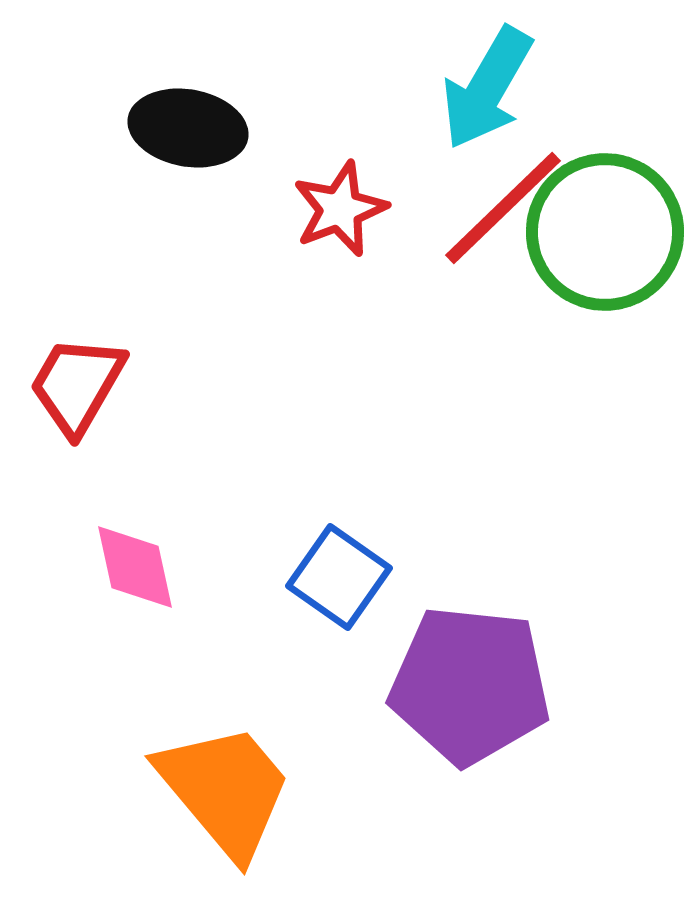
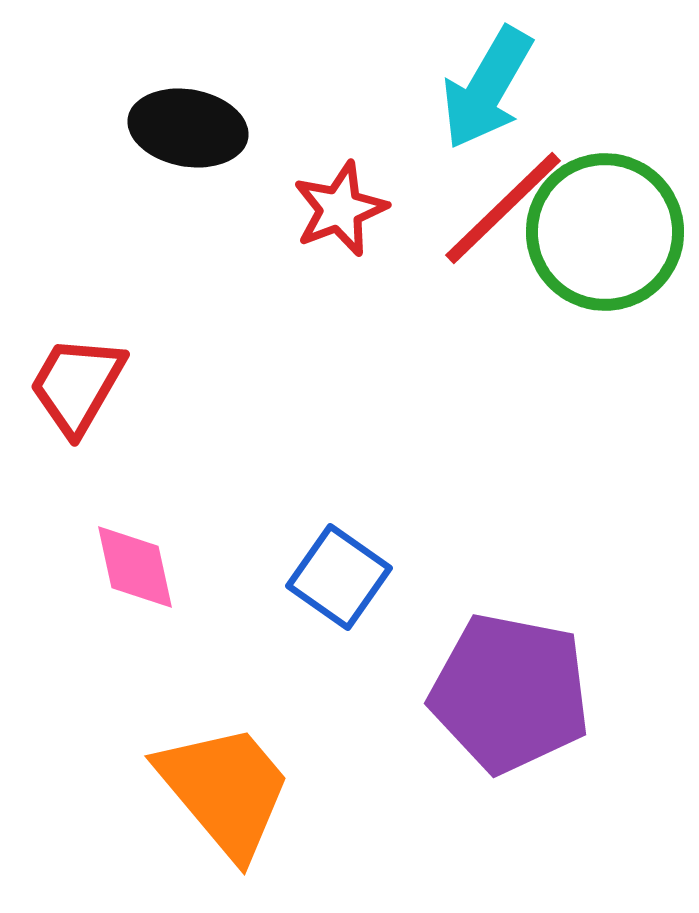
purple pentagon: moved 40 px right, 8 px down; rotated 5 degrees clockwise
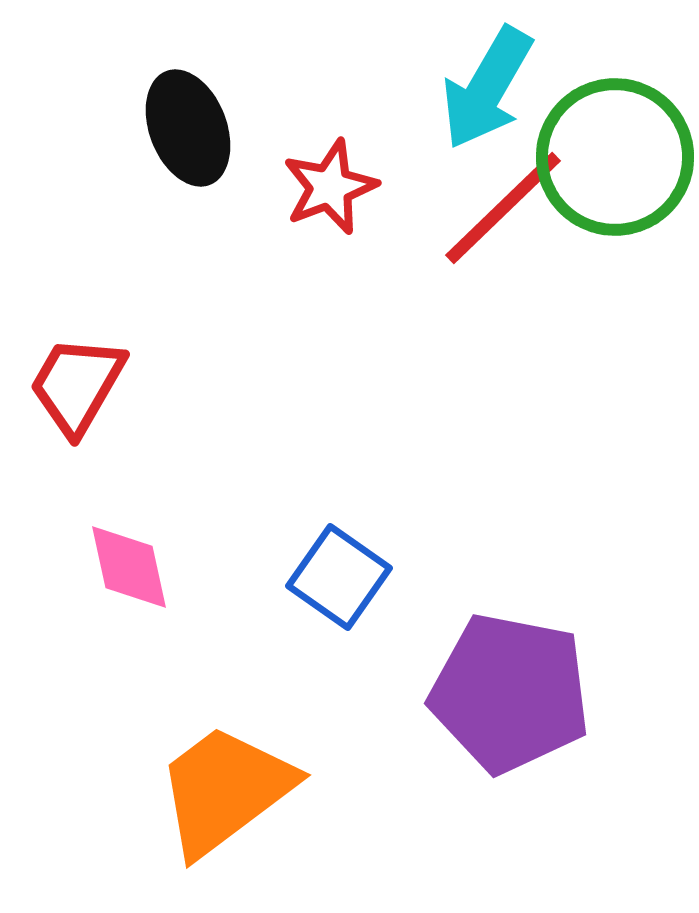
black ellipse: rotated 59 degrees clockwise
red star: moved 10 px left, 22 px up
green circle: moved 10 px right, 75 px up
pink diamond: moved 6 px left
orange trapezoid: rotated 87 degrees counterclockwise
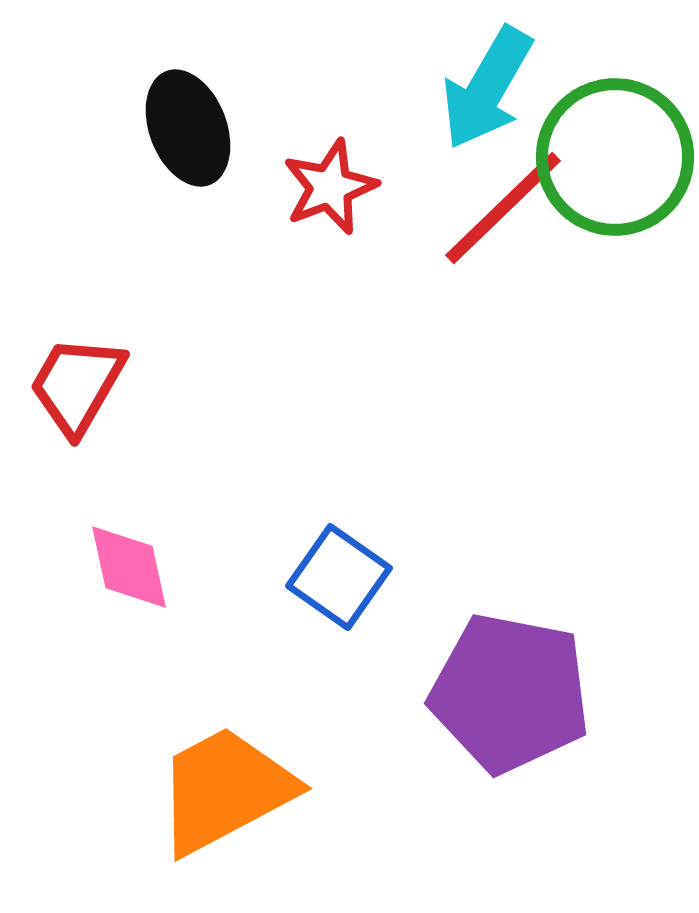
orange trapezoid: rotated 9 degrees clockwise
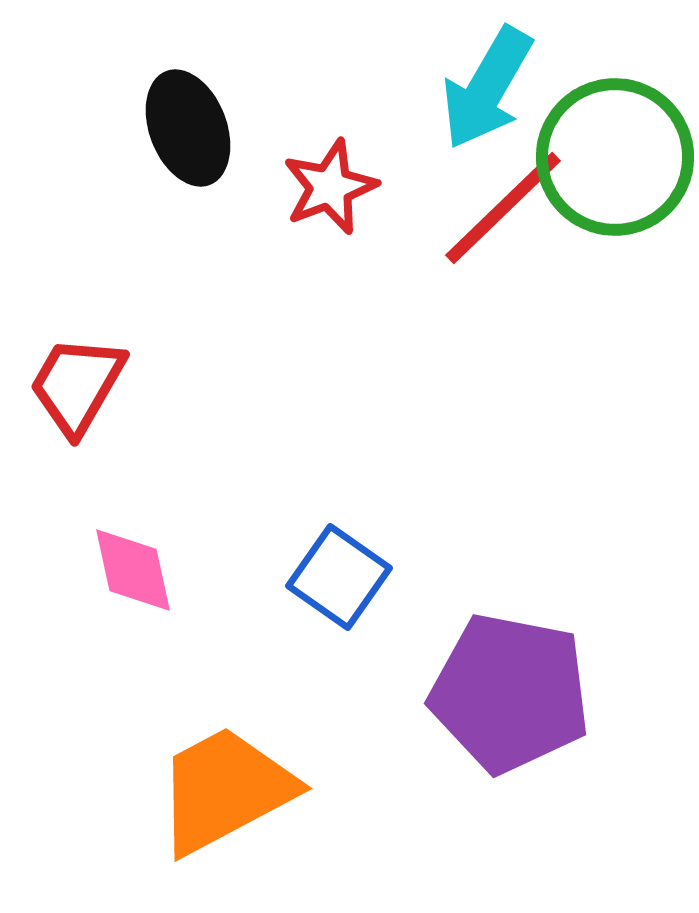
pink diamond: moved 4 px right, 3 px down
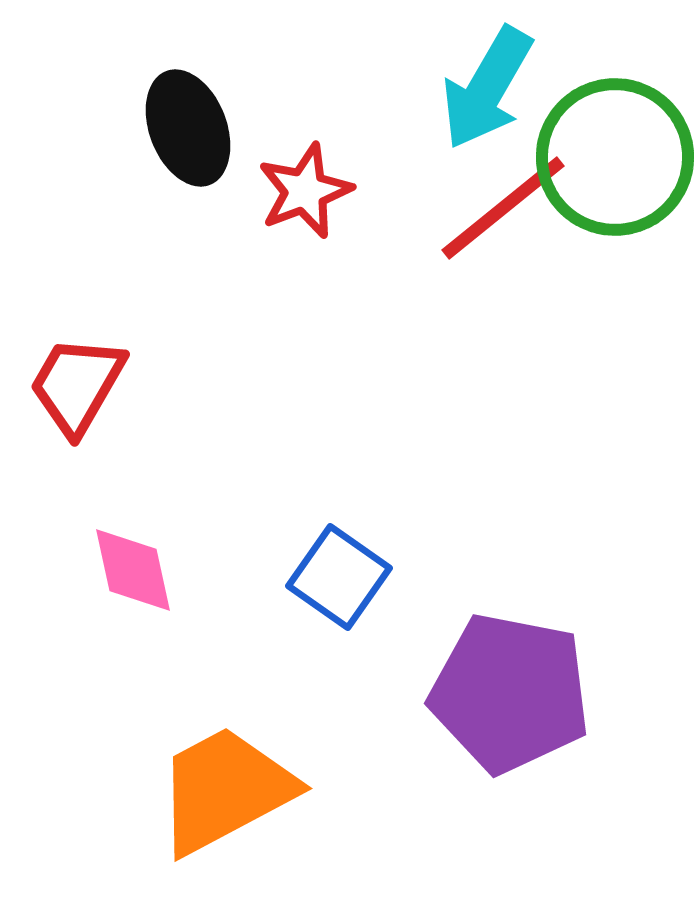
red star: moved 25 px left, 4 px down
red line: rotated 5 degrees clockwise
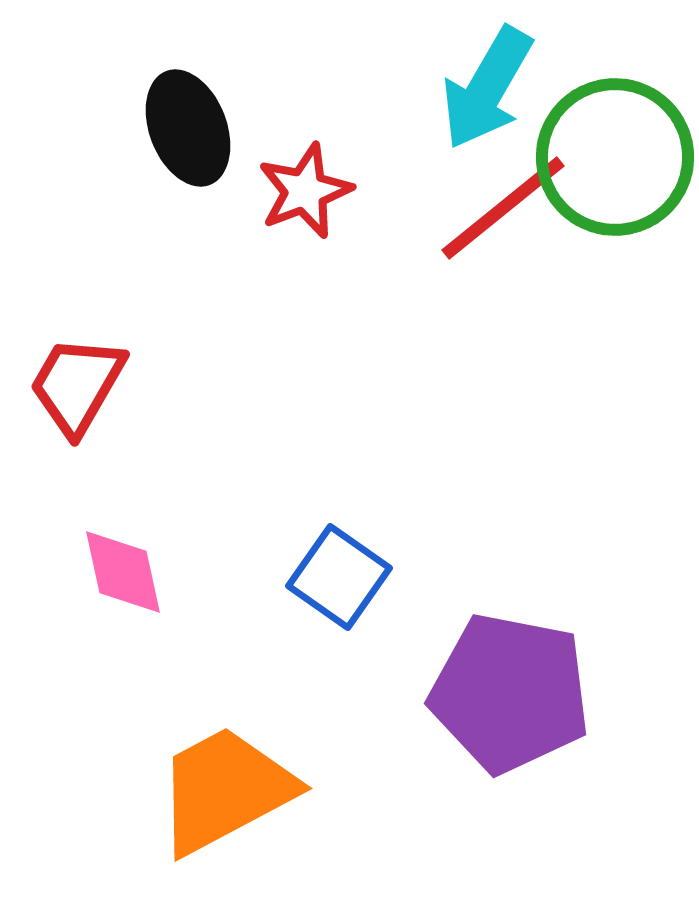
pink diamond: moved 10 px left, 2 px down
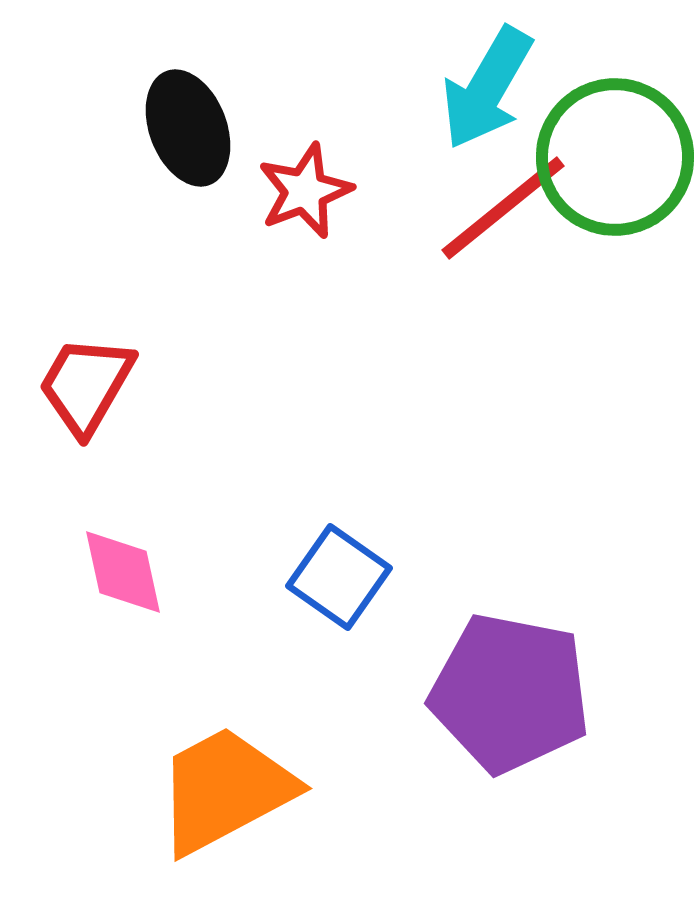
red trapezoid: moved 9 px right
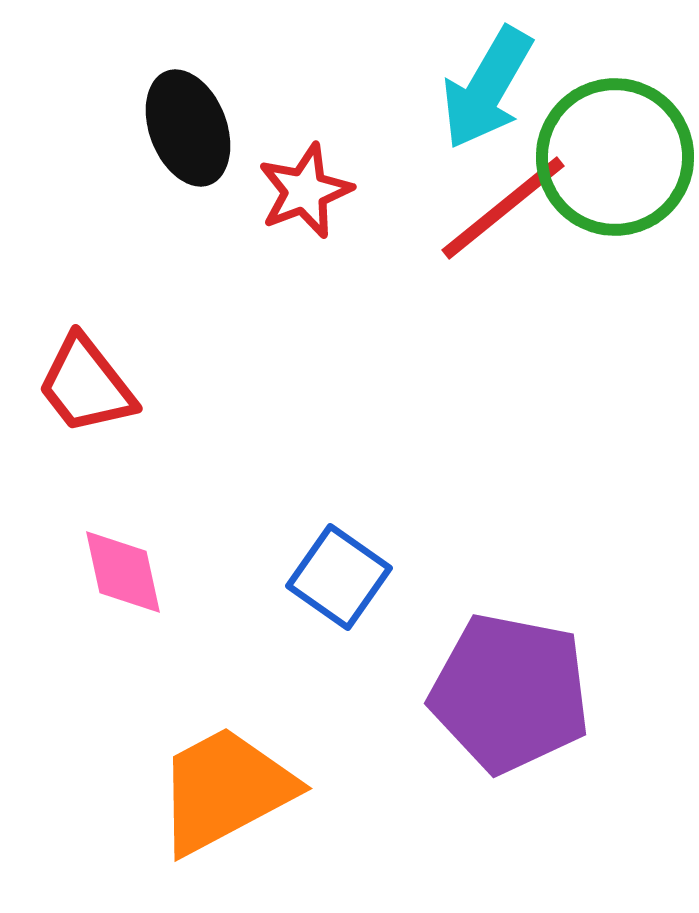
red trapezoid: rotated 68 degrees counterclockwise
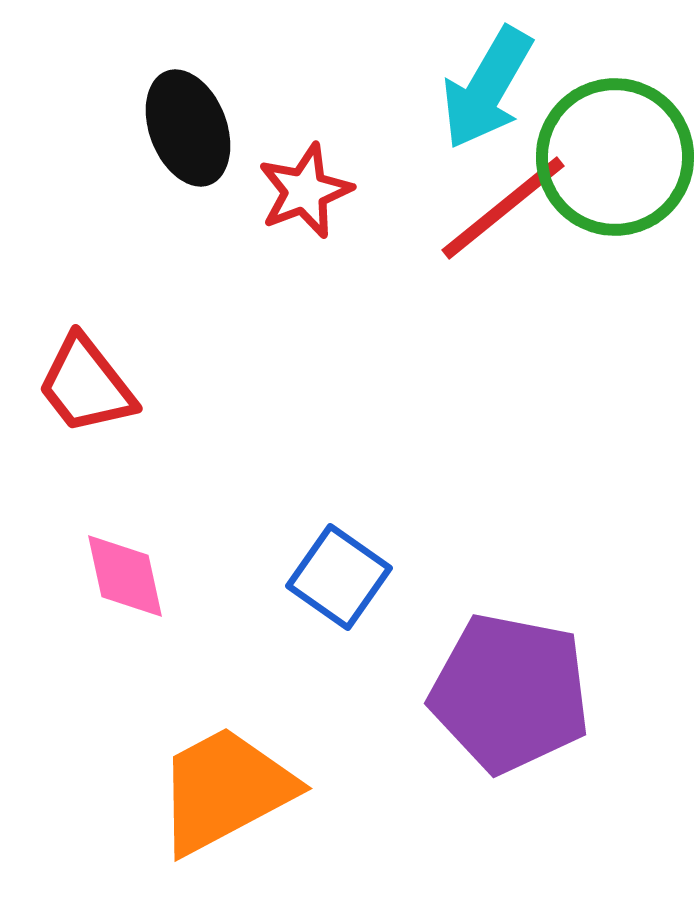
pink diamond: moved 2 px right, 4 px down
